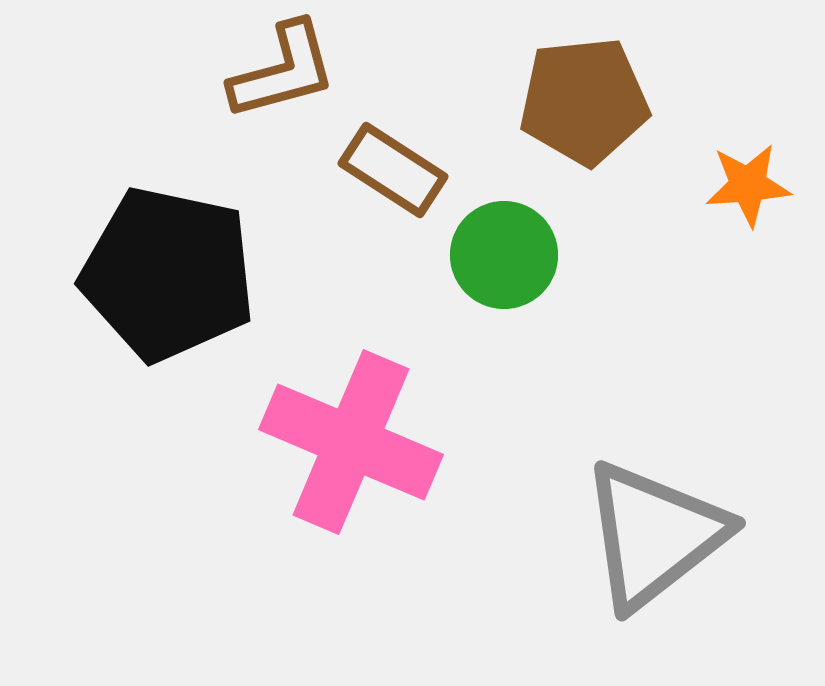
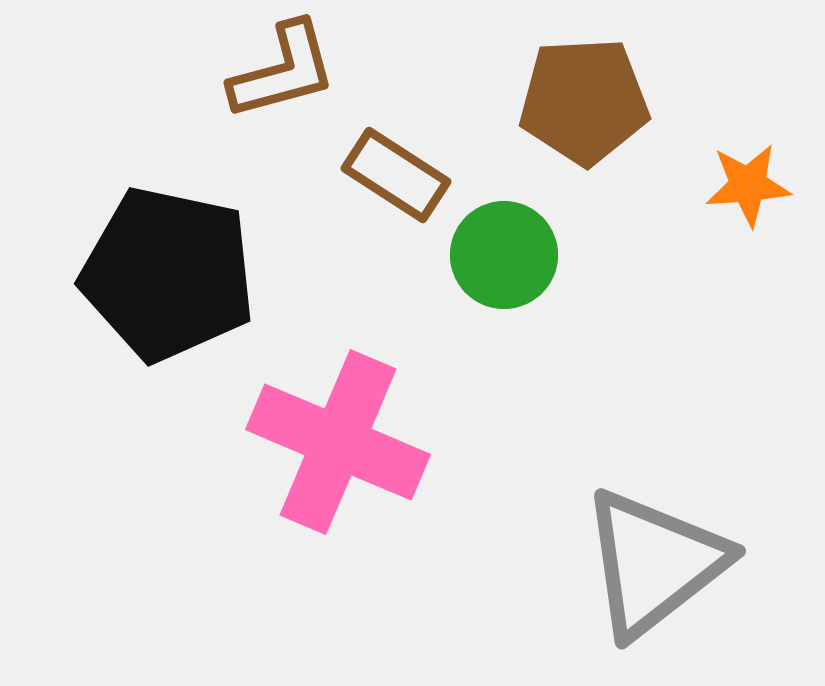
brown pentagon: rotated 3 degrees clockwise
brown rectangle: moved 3 px right, 5 px down
pink cross: moved 13 px left
gray triangle: moved 28 px down
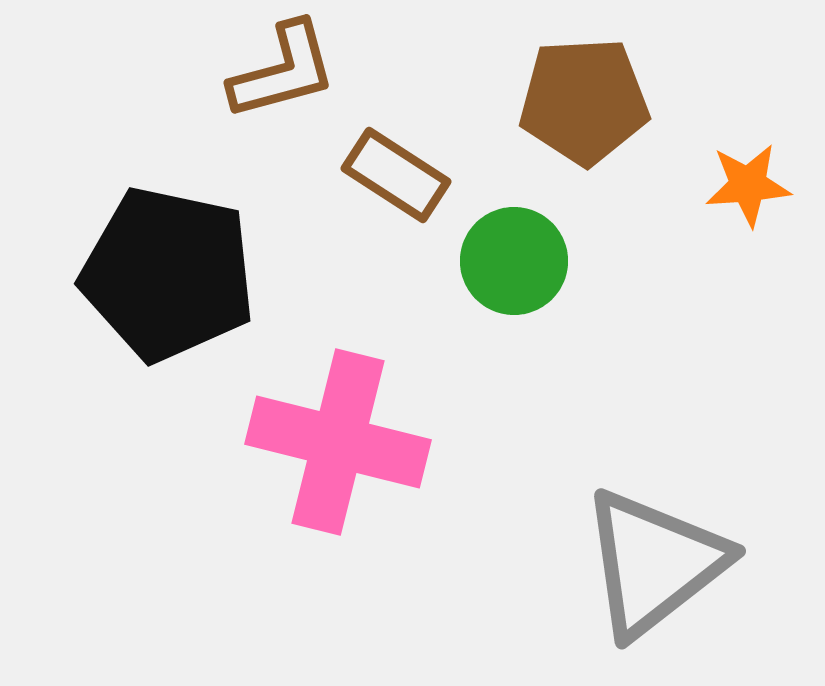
green circle: moved 10 px right, 6 px down
pink cross: rotated 9 degrees counterclockwise
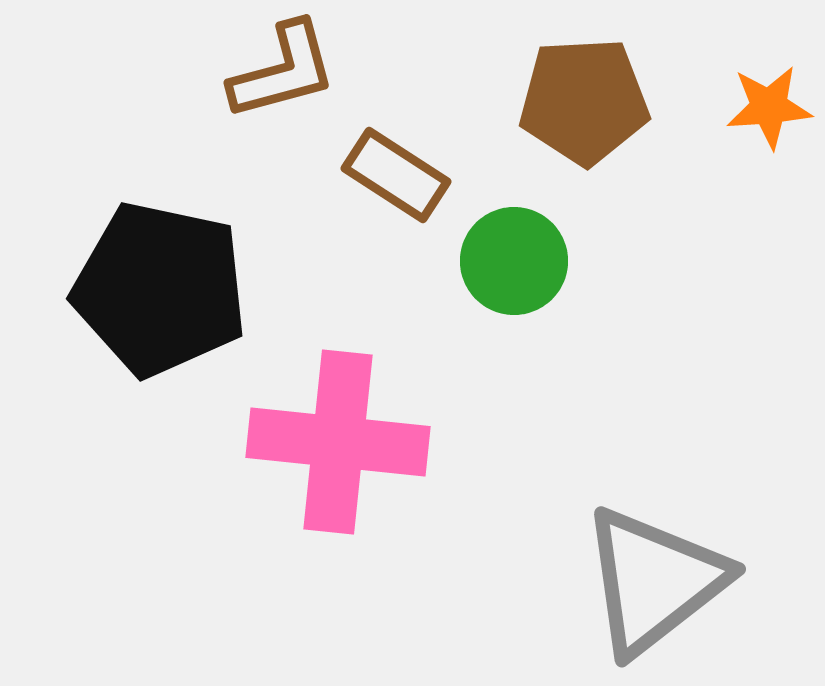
orange star: moved 21 px right, 78 px up
black pentagon: moved 8 px left, 15 px down
pink cross: rotated 8 degrees counterclockwise
gray triangle: moved 18 px down
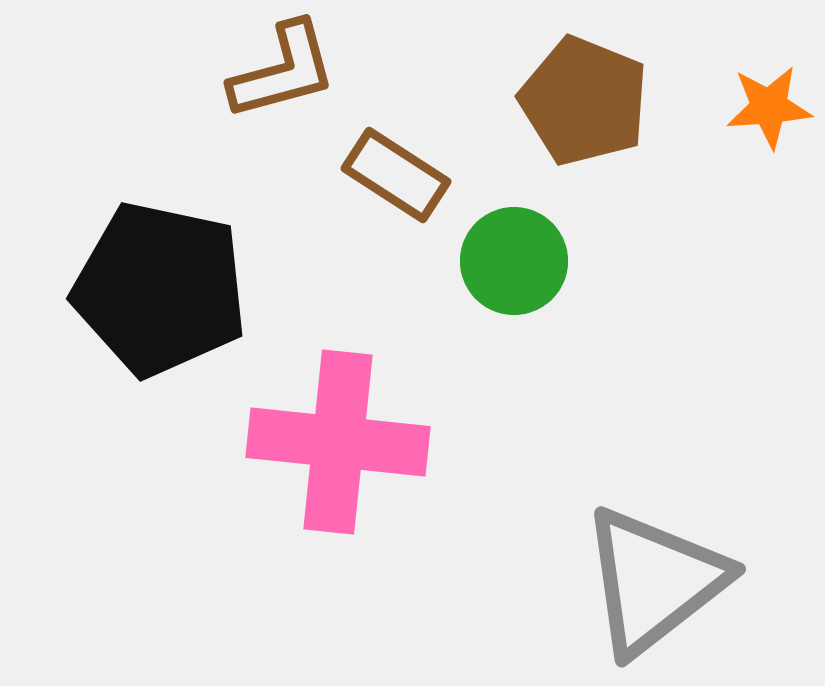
brown pentagon: rotated 25 degrees clockwise
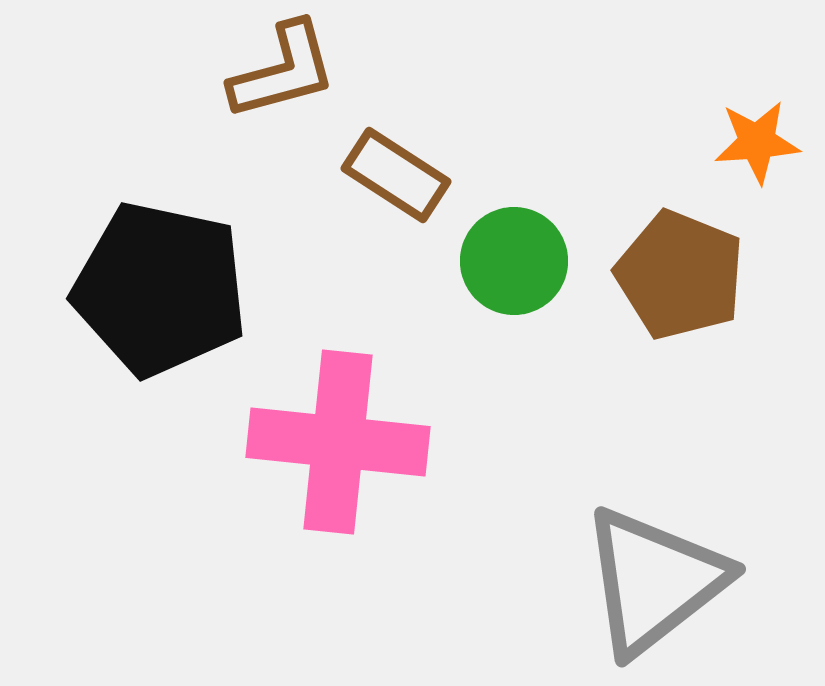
brown pentagon: moved 96 px right, 174 px down
orange star: moved 12 px left, 35 px down
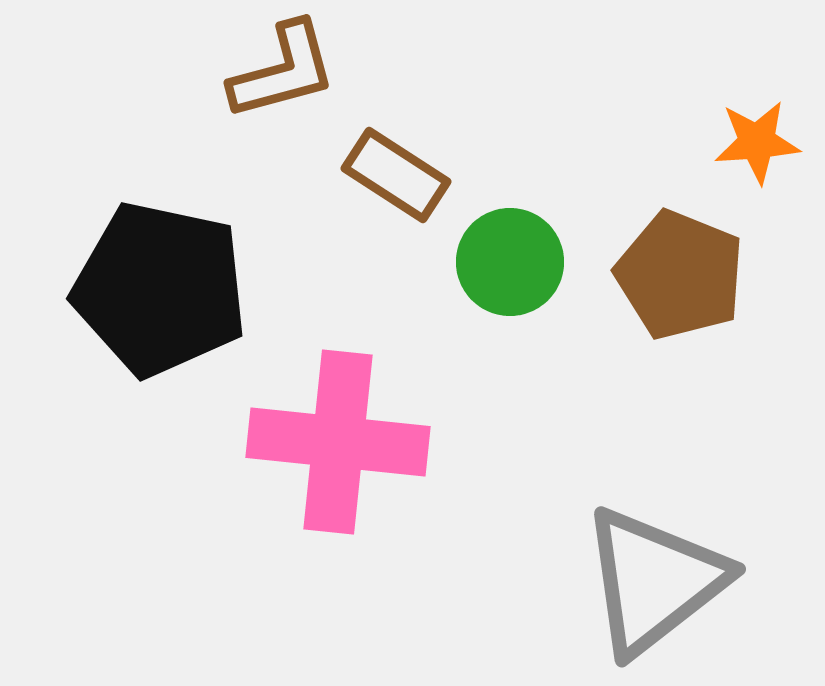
green circle: moved 4 px left, 1 px down
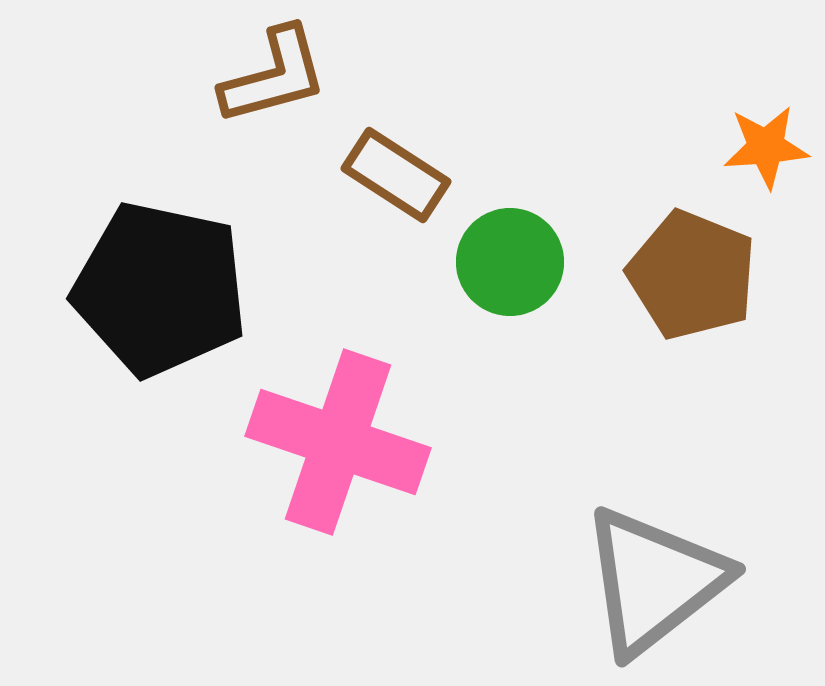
brown L-shape: moved 9 px left, 5 px down
orange star: moved 9 px right, 5 px down
brown pentagon: moved 12 px right
pink cross: rotated 13 degrees clockwise
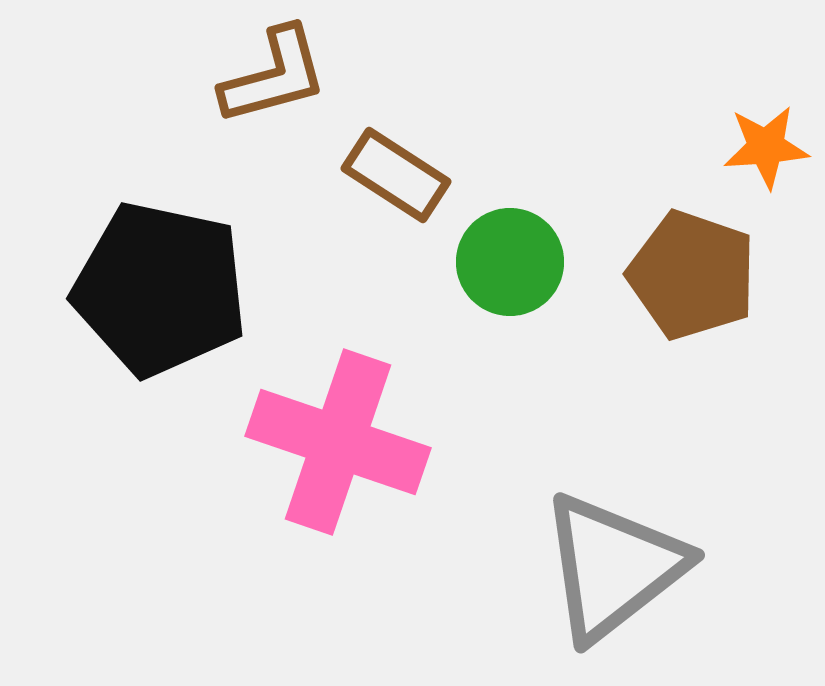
brown pentagon: rotated 3 degrees counterclockwise
gray triangle: moved 41 px left, 14 px up
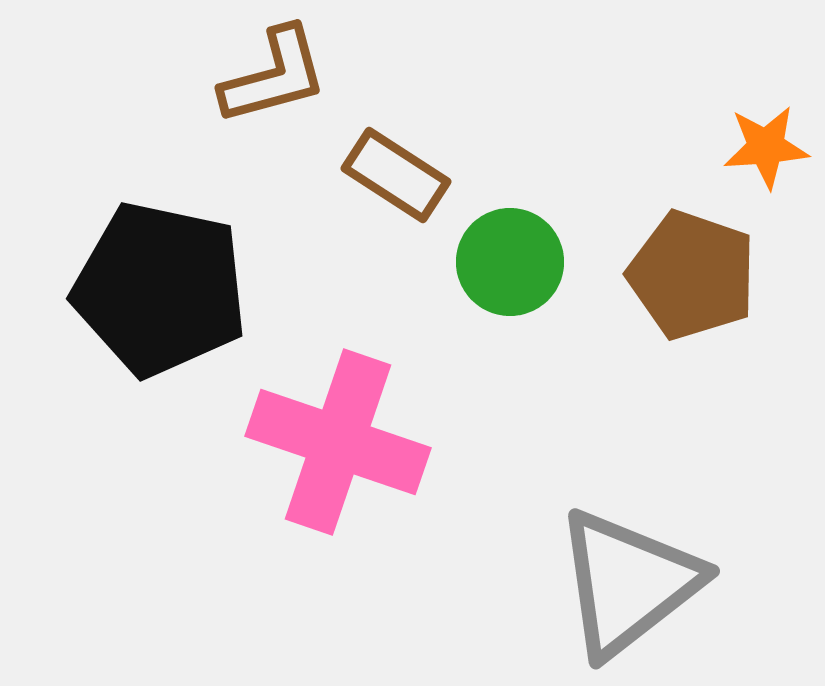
gray triangle: moved 15 px right, 16 px down
